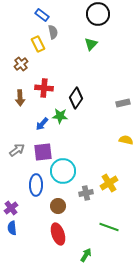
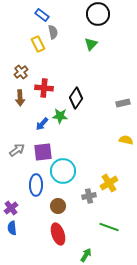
brown cross: moved 8 px down
gray cross: moved 3 px right, 3 px down
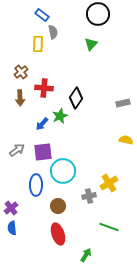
yellow rectangle: rotated 28 degrees clockwise
green star: rotated 28 degrees counterclockwise
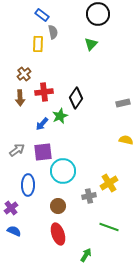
brown cross: moved 3 px right, 2 px down
red cross: moved 4 px down; rotated 12 degrees counterclockwise
blue ellipse: moved 8 px left
blue semicircle: moved 2 px right, 3 px down; rotated 120 degrees clockwise
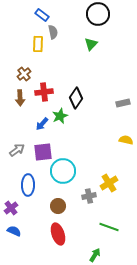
green arrow: moved 9 px right
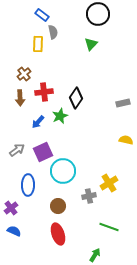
blue arrow: moved 4 px left, 2 px up
purple square: rotated 18 degrees counterclockwise
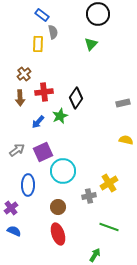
brown circle: moved 1 px down
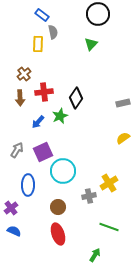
yellow semicircle: moved 3 px left, 2 px up; rotated 48 degrees counterclockwise
gray arrow: rotated 21 degrees counterclockwise
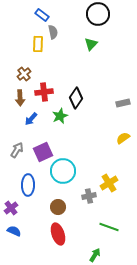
blue arrow: moved 7 px left, 3 px up
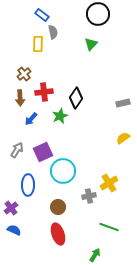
blue semicircle: moved 1 px up
